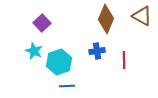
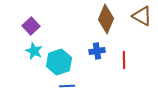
purple square: moved 11 px left, 3 px down
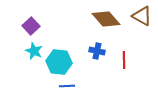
brown diamond: rotated 64 degrees counterclockwise
blue cross: rotated 21 degrees clockwise
cyan hexagon: rotated 25 degrees clockwise
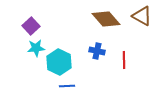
cyan star: moved 2 px right, 3 px up; rotated 30 degrees counterclockwise
cyan hexagon: rotated 20 degrees clockwise
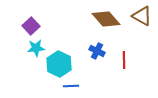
blue cross: rotated 14 degrees clockwise
cyan hexagon: moved 2 px down
blue line: moved 4 px right
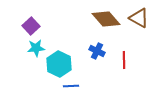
brown triangle: moved 3 px left, 2 px down
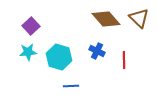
brown triangle: rotated 15 degrees clockwise
cyan star: moved 8 px left, 4 px down
cyan hexagon: moved 7 px up; rotated 10 degrees counterclockwise
